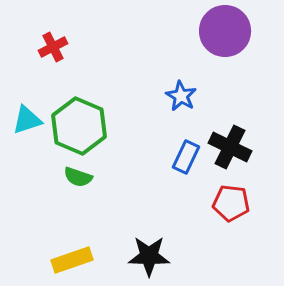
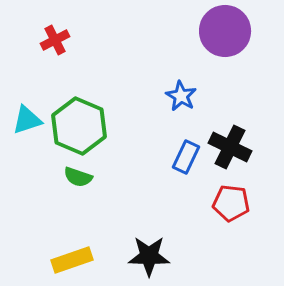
red cross: moved 2 px right, 7 px up
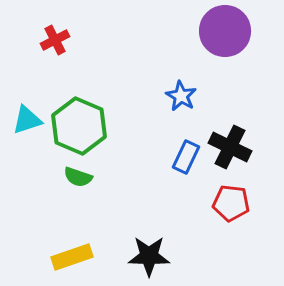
yellow rectangle: moved 3 px up
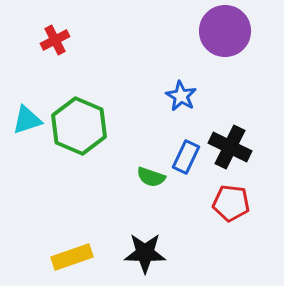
green semicircle: moved 73 px right
black star: moved 4 px left, 3 px up
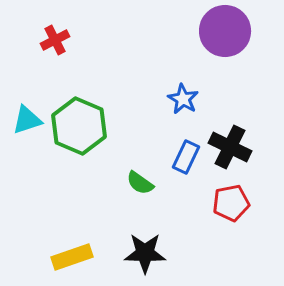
blue star: moved 2 px right, 3 px down
green semicircle: moved 11 px left, 6 px down; rotated 16 degrees clockwise
red pentagon: rotated 18 degrees counterclockwise
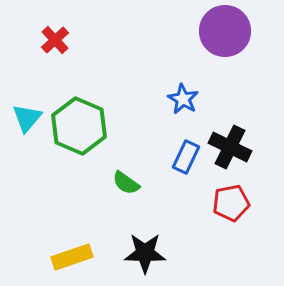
red cross: rotated 16 degrees counterclockwise
cyan triangle: moved 2 px up; rotated 32 degrees counterclockwise
green semicircle: moved 14 px left
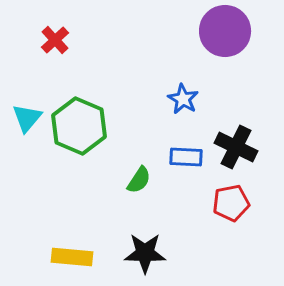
black cross: moved 6 px right
blue rectangle: rotated 68 degrees clockwise
green semicircle: moved 13 px right, 3 px up; rotated 92 degrees counterclockwise
yellow rectangle: rotated 24 degrees clockwise
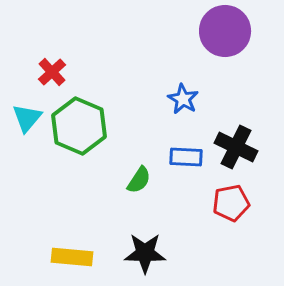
red cross: moved 3 px left, 32 px down
